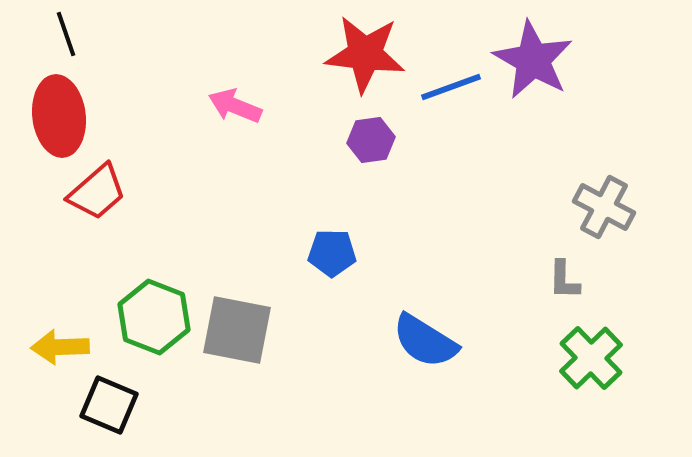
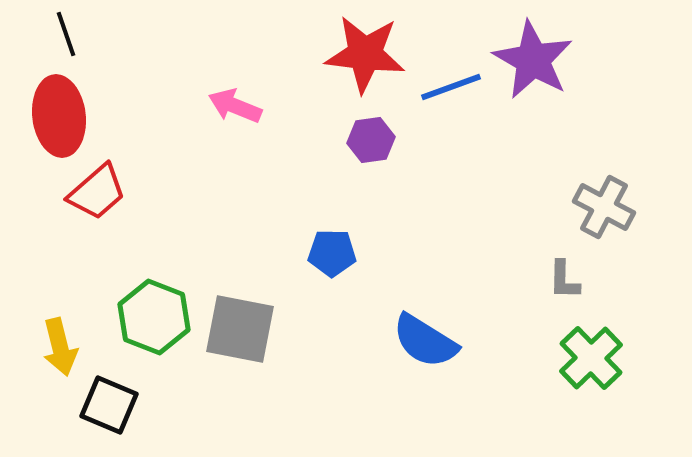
gray square: moved 3 px right, 1 px up
yellow arrow: rotated 102 degrees counterclockwise
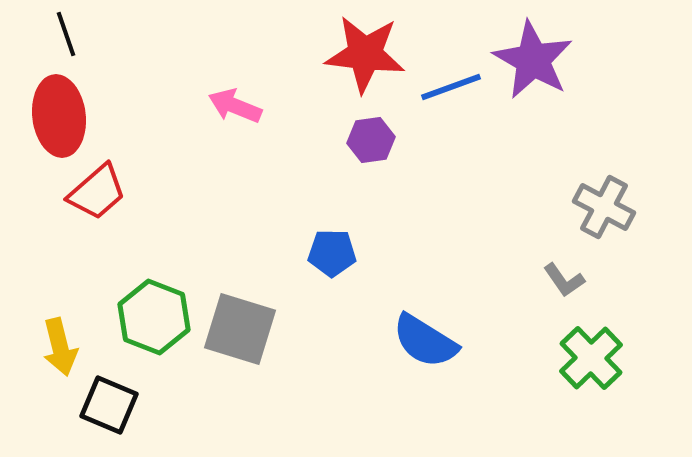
gray L-shape: rotated 36 degrees counterclockwise
gray square: rotated 6 degrees clockwise
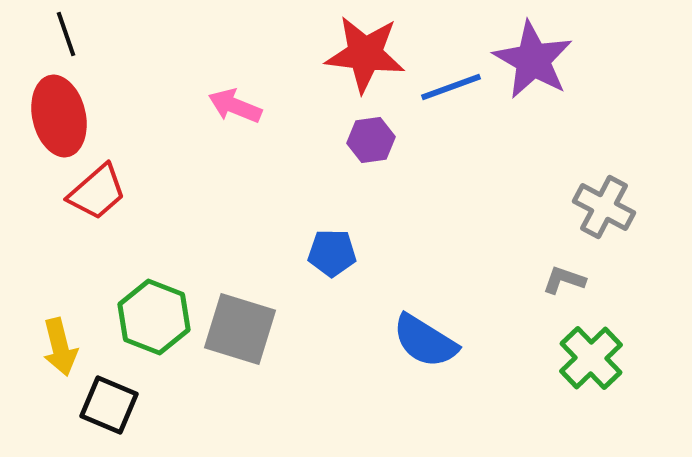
red ellipse: rotated 6 degrees counterclockwise
gray L-shape: rotated 144 degrees clockwise
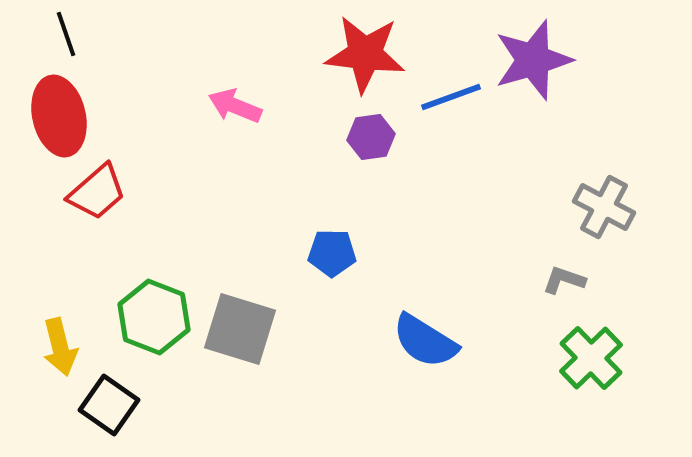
purple star: rotated 26 degrees clockwise
blue line: moved 10 px down
purple hexagon: moved 3 px up
black square: rotated 12 degrees clockwise
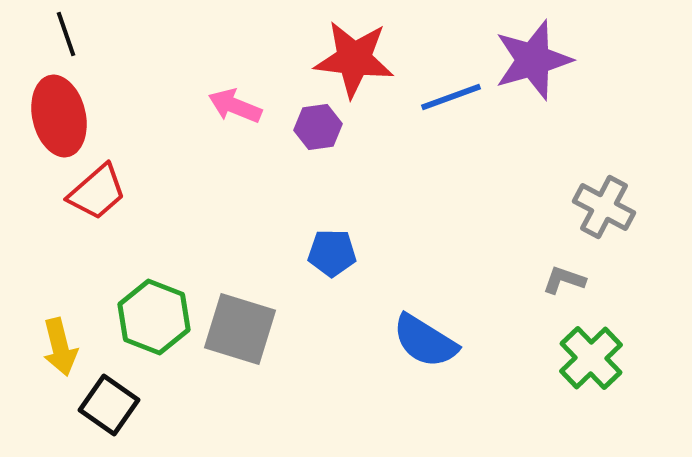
red star: moved 11 px left, 5 px down
purple hexagon: moved 53 px left, 10 px up
